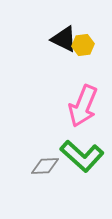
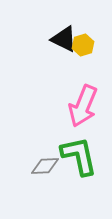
yellow hexagon: rotated 10 degrees counterclockwise
green L-shape: moved 3 px left; rotated 144 degrees counterclockwise
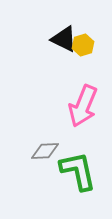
green L-shape: moved 1 px left, 15 px down
gray diamond: moved 15 px up
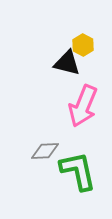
black triangle: moved 3 px right, 24 px down; rotated 12 degrees counterclockwise
yellow hexagon: rotated 15 degrees counterclockwise
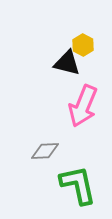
green L-shape: moved 14 px down
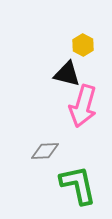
black triangle: moved 11 px down
pink arrow: rotated 6 degrees counterclockwise
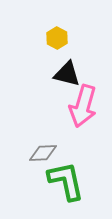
yellow hexagon: moved 26 px left, 7 px up
gray diamond: moved 2 px left, 2 px down
green L-shape: moved 12 px left, 4 px up
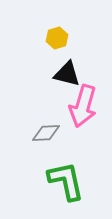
yellow hexagon: rotated 15 degrees clockwise
gray diamond: moved 3 px right, 20 px up
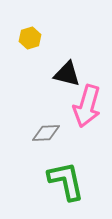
yellow hexagon: moved 27 px left
pink arrow: moved 4 px right
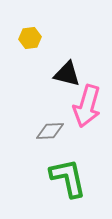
yellow hexagon: rotated 10 degrees clockwise
gray diamond: moved 4 px right, 2 px up
green L-shape: moved 2 px right, 3 px up
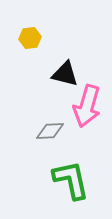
black triangle: moved 2 px left
green L-shape: moved 3 px right, 2 px down
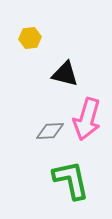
pink arrow: moved 13 px down
